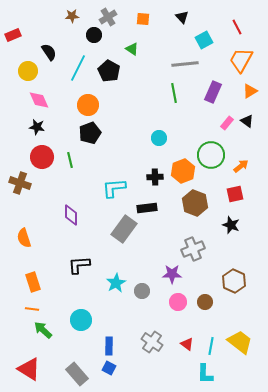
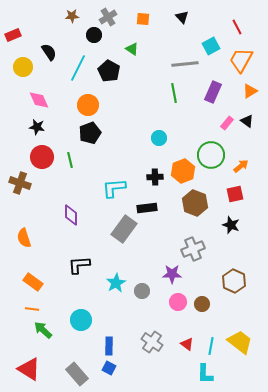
cyan square at (204, 40): moved 7 px right, 6 px down
yellow circle at (28, 71): moved 5 px left, 4 px up
orange rectangle at (33, 282): rotated 36 degrees counterclockwise
brown circle at (205, 302): moved 3 px left, 2 px down
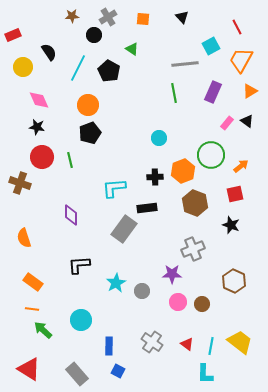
blue square at (109, 368): moved 9 px right, 3 px down
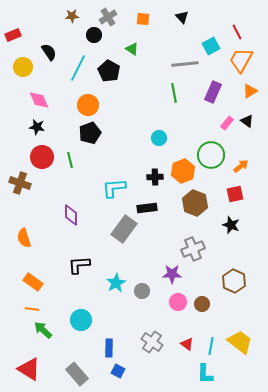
red line at (237, 27): moved 5 px down
blue rectangle at (109, 346): moved 2 px down
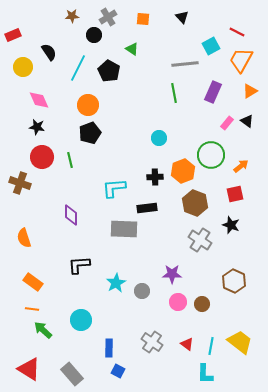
red line at (237, 32): rotated 35 degrees counterclockwise
gray rectangle at (124, 229): rotated 56 degrees clockwise
gray cross at (193, 249): moved 7 px right, 9 px up; rotated 35 degrees counterclockwise
gray rectangle at (77, 374): moved 5 px left
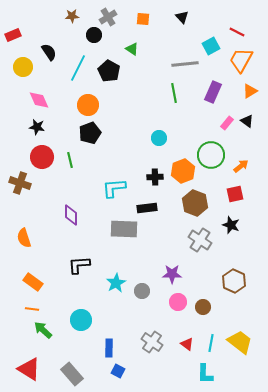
brown circle at (202, 304): moved 1 px right, 3 px down
cyan line at (211, 346): moved 3 px up
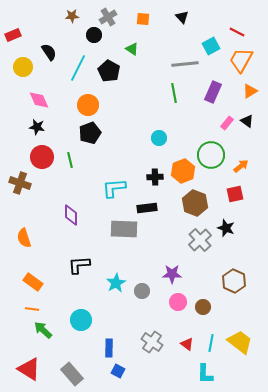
black star at (231, 225): moved 5 px left, 3 px down
gray cross at (200, 240): rotated 15 degrees clockwise
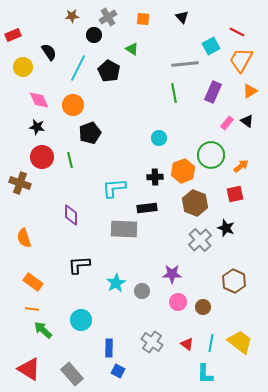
orange circle at (88, 105): moved 15 px left
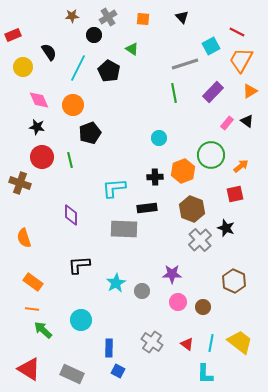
gray line at (185, 64): rotated 12 degrees counterclockwise
purple rectangle at (213, 92): rotated 20 degrees clockwise
brown hexagon at (195, 203): moved 3 px left, 6 px down
gray rectangle at (72, 374): rotated 25 degrees counterclockwise
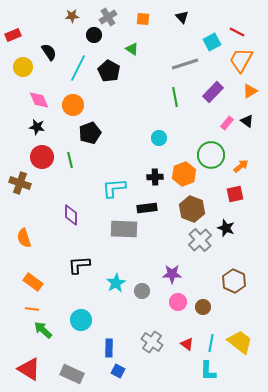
cyan square at (211, 46): moved 1 px right, 4 px up
green line at (174, 93): moved 1 px right, 4 px down
orange hexagon at (183, 171): moved 1 px right, 3 px down
cyan L-shape at (205, 374): moved 3 px right, 3 px up
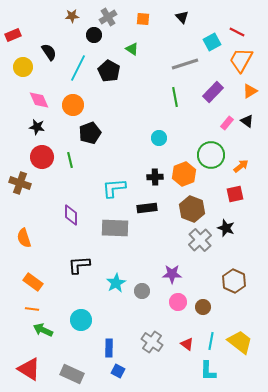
gray rectangle at (124, 229): moved 9 px left, 1 px up
green arrow at (43, 330): rotated 18 degrees counterclockwise
cyan line at (211, 343): moved 2 px up
